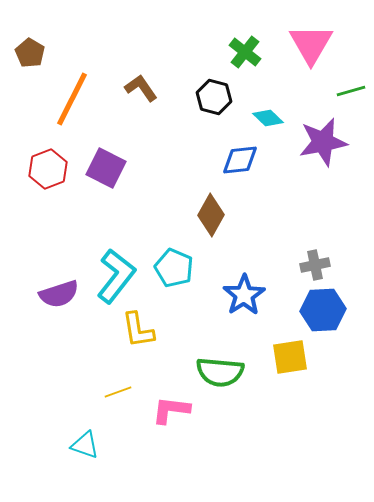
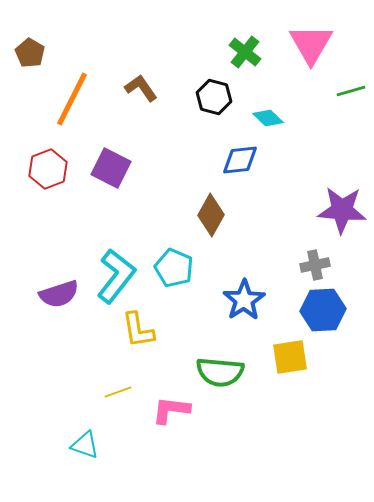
purple star: moved 19 px right, 68 px down; rotated 15 degrees clockwise
purple square: moved 5 px right
blue star: moved 5 px down
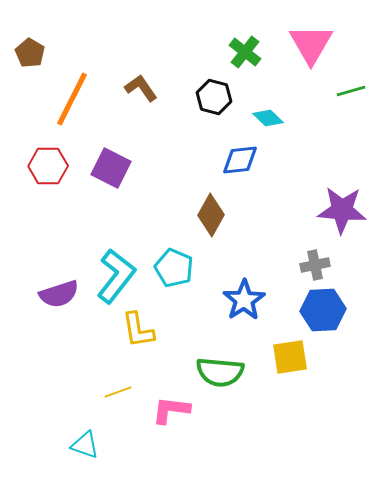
red hexagon: moved 3 px up; rotated 21 degrees clockwise
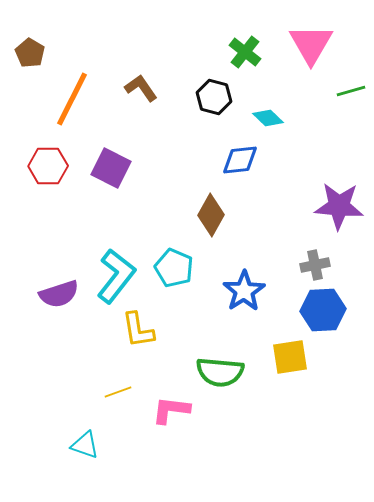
purple star: moved 3 px left, 4 px up
blue star: moved 9 px up
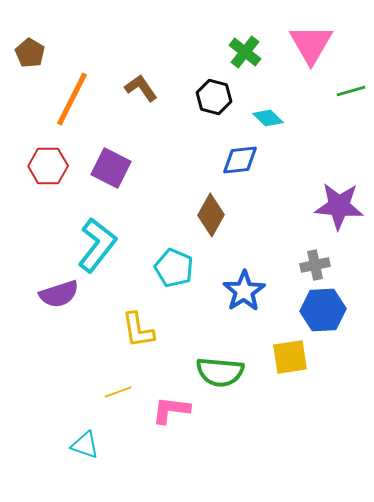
cyan L-shape: moved 19 px left, 31 px up
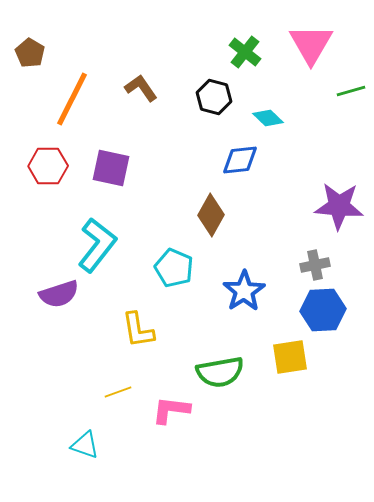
purple square: rotated 15 degrees counterclockwise
green semicircle: rotated 15 degrees counterclockwise
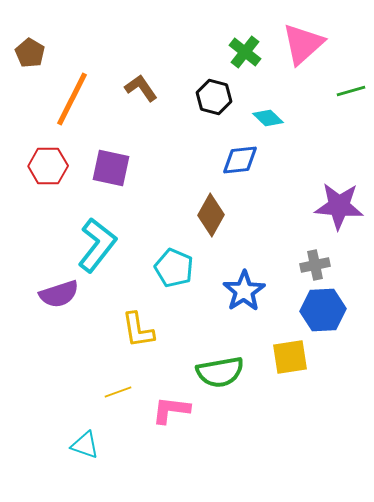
pink triangle: moved 8 px left; rotated 18 degrees clockwise
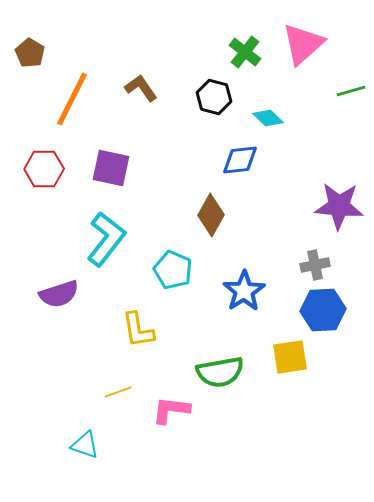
red hexagon: moved 4 px left, 3 px down
cyan L-shape: moved 9 px right, 6 px up
cyan pentagon: moved 1 px left, 2 px down
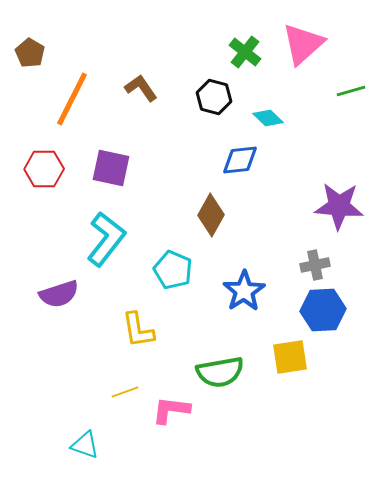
yellow line: moved 7 px right
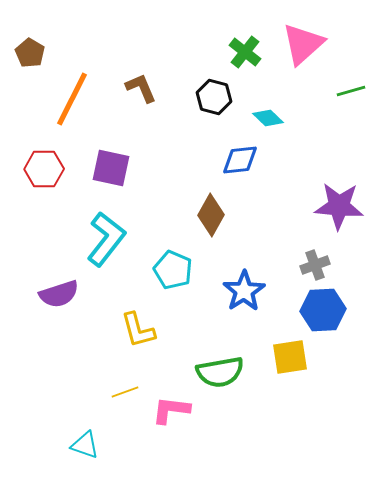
brown L-shape: rotated 12 degrees clockwise
gray cross: rotated 8 degrees counterclockwise
yellow L-shape: rotated 6 degrees counterclockwise
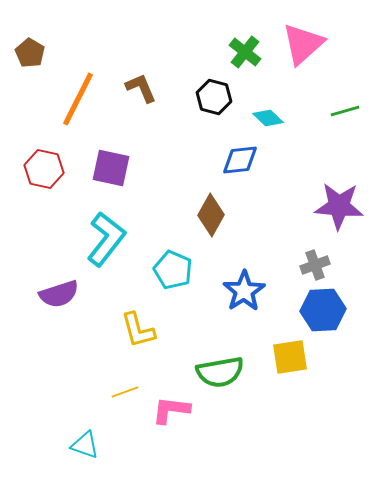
green line: moved 6 px left, 20 px down
orange line: moved 6 px right
red hexagon: rotated 12 degrees clockwise
